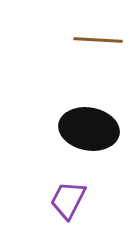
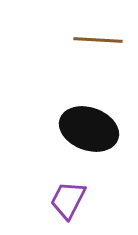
black ellipse: rotated 10 degrees clockwise
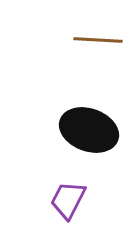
black ellipse: moved 1 px down
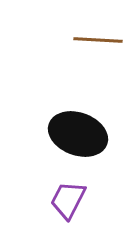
black ellipse: moved 11 px left, 4 px down
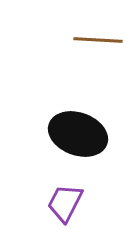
purple trapezoid: moved 3 px left, 3 px down
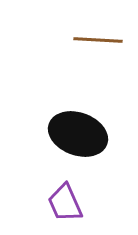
purple trapezoid: rotated 51 degrees counterclockwise
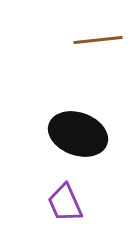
brown line: rotated 9 degrees counterclockwise
